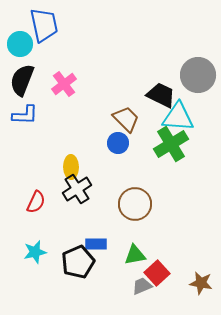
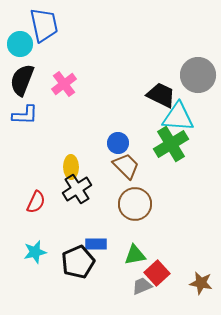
brown trapezoid: moved 47 px down
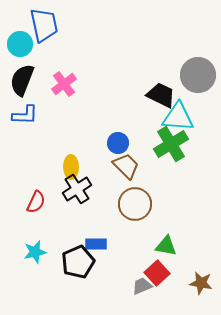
green triangle: moved 31 px right, 9 px up; rotated 20 degrees clockwise
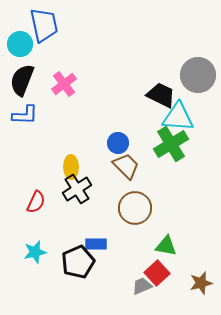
brown circle: moved 4 px down
brown star: rotated 25 degrees counterclockwise
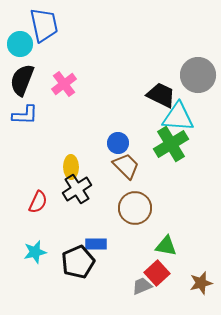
red semicircle: moved 2 px right
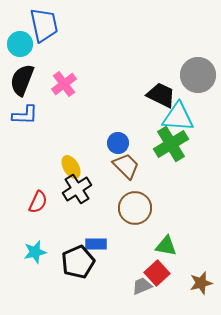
yellow ellipse: rotated 30 degrees counterclockwise
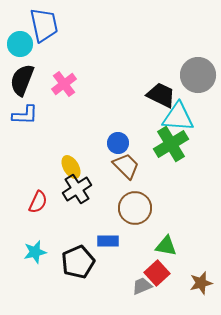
blue rectangle: moved 12 px right, 3 px up
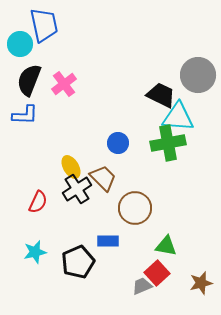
black semicircle: moved 7 px right
green cross: moved 3 px left, 1 px up; rotated 20 degrees clockwise
brown trapezoid: moved 23 px left, 12 px down
